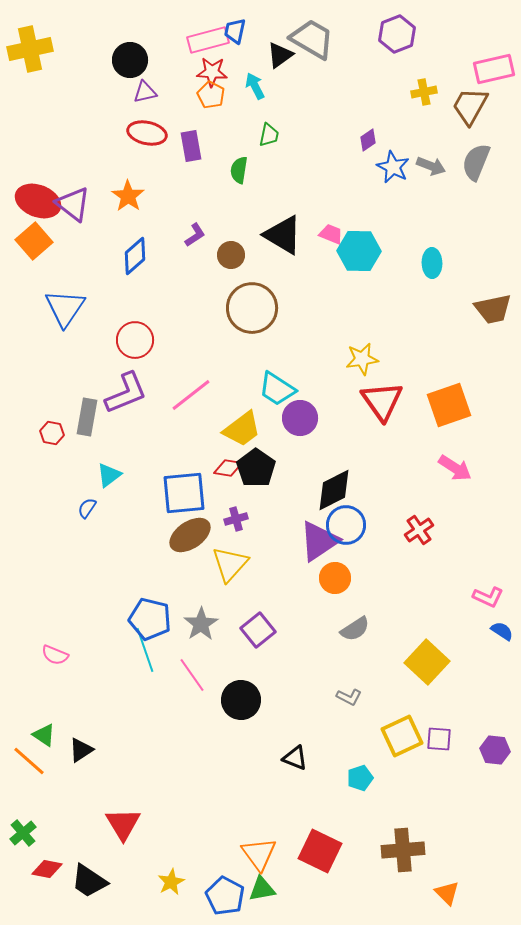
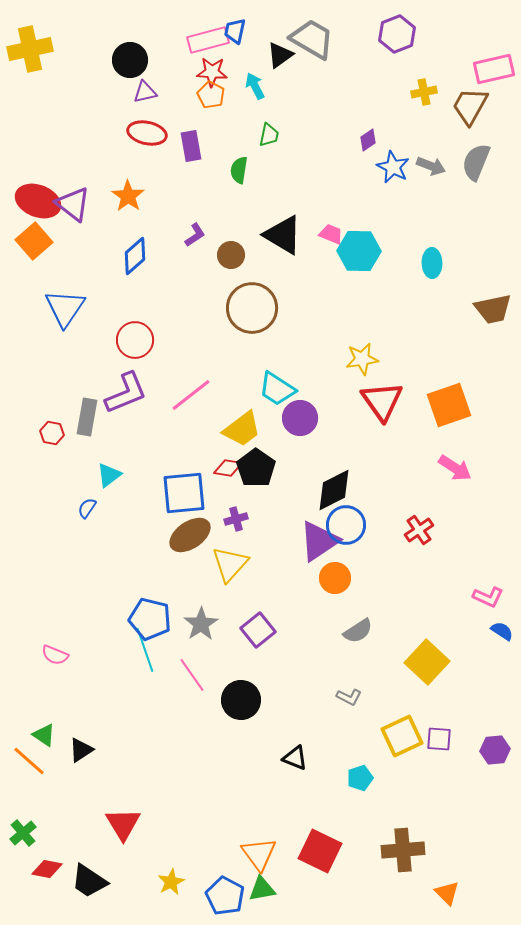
gray semicircle at (355, 629): moved 3 px right, 2 px down
purple hexagon at (495, 750): rotated 12 degrees counterclockwise
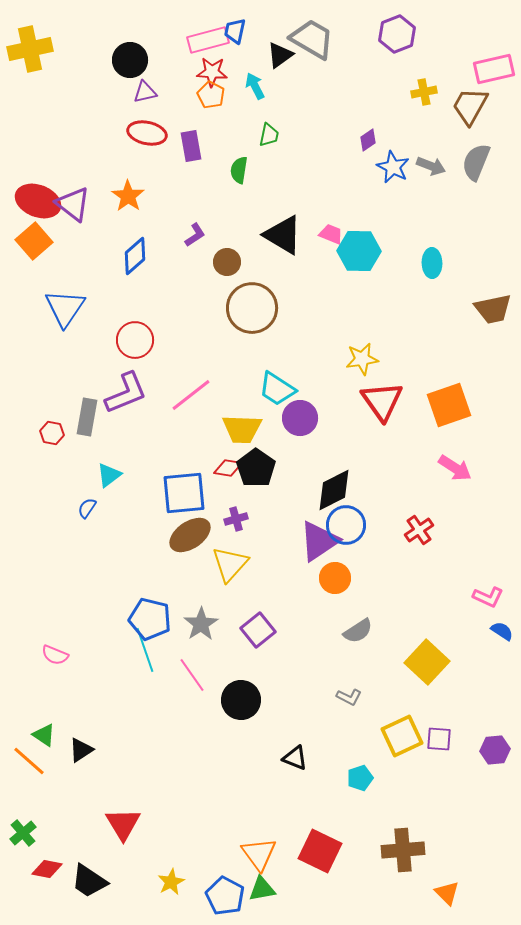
brown circle at (231, 255): moved 4 px left, 7 px down
yellow trapezoid at (242, 429): rotated 39 degrees clockwise
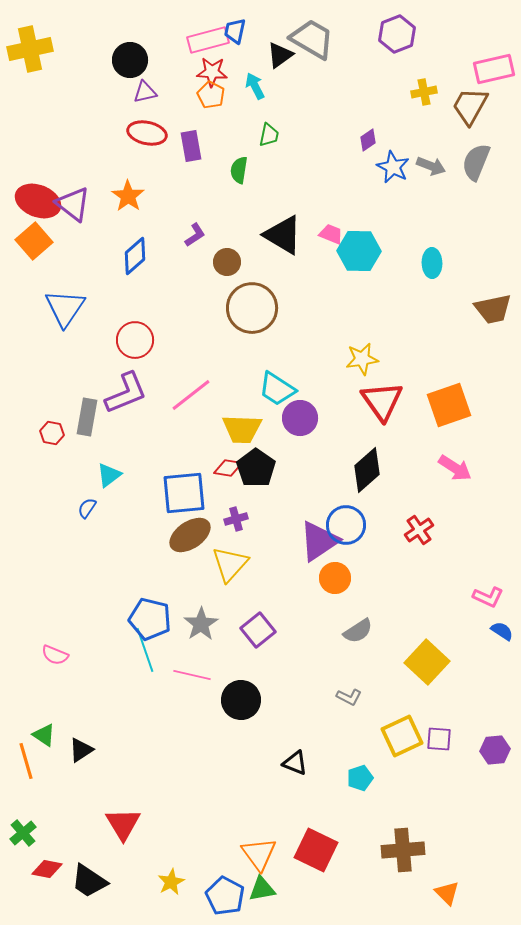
black diamond at (334, 490): moved 33 px right, 20 px up; rotated 15 degrees counterclockwise
pink line at (192, 675): rotated 42 degrees counterclockwise
black triangle at (295, 758): moved 5 px down
orange line at (29, 761): moved 3 px left; rotated 33 degrees clockwise
red square at (320, 851): moved 4 px left, 1 px up
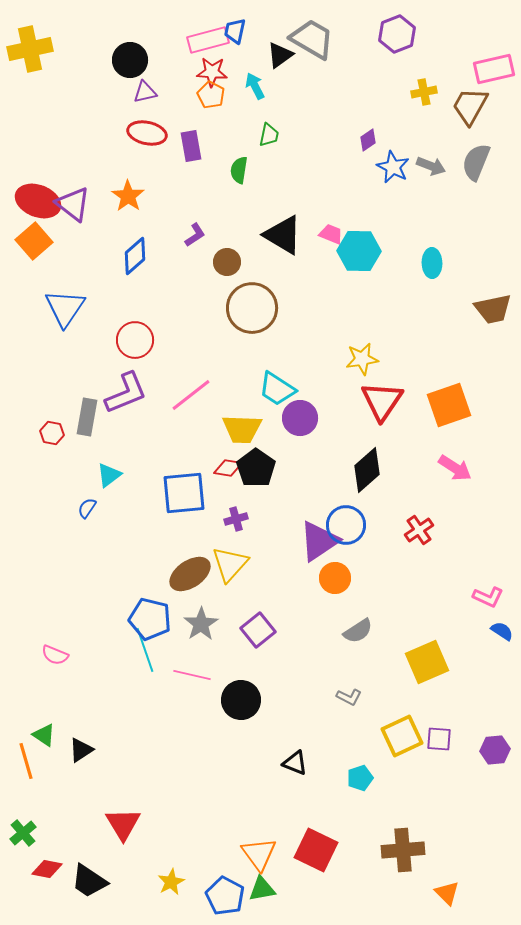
red triangle at (382, 401): rotated 9 degrees clockwise
brown ellipse at (190, 535): moved 39 px down
yellow square at (427, 662): rotated 24 degrees clockwise
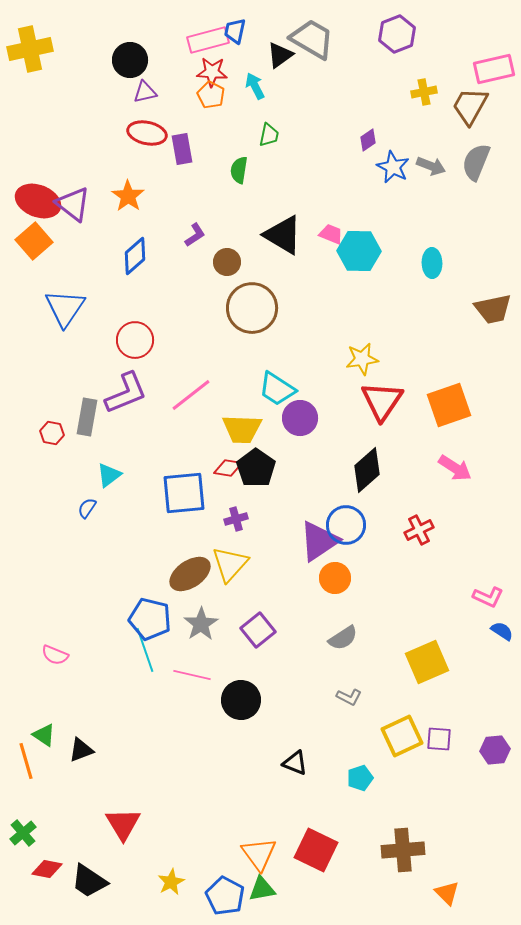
purple rectangle at (191, 146): moved 9 px left, 3 px down
red cross at (419, 530): rotated 8 degrees clockwise
gray semicircle at (358, 631): moved 15 px left, 7 px down
black triangle at (81, 750): rotated 12 degrees clockwise
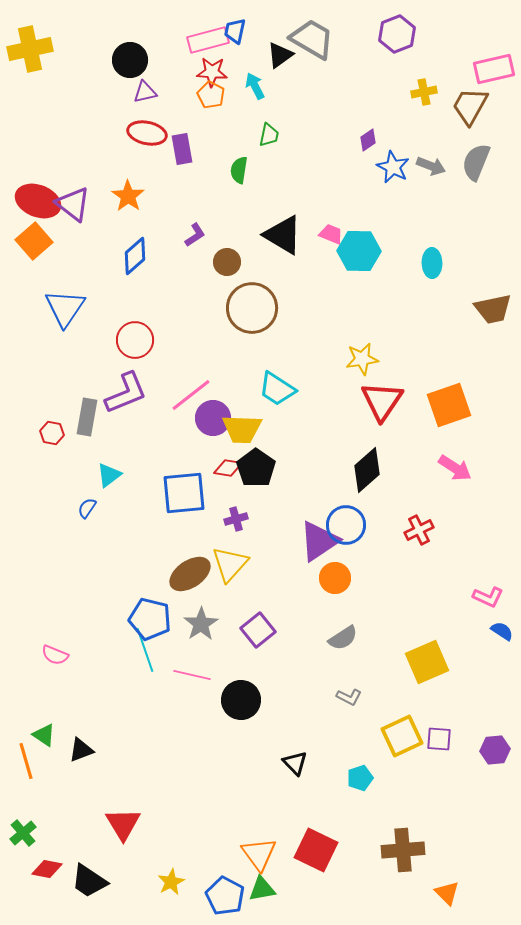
purple circle at (300, 418): moved 87 px left
black triangle at (295, 763): rotated 24 degrees clockwise
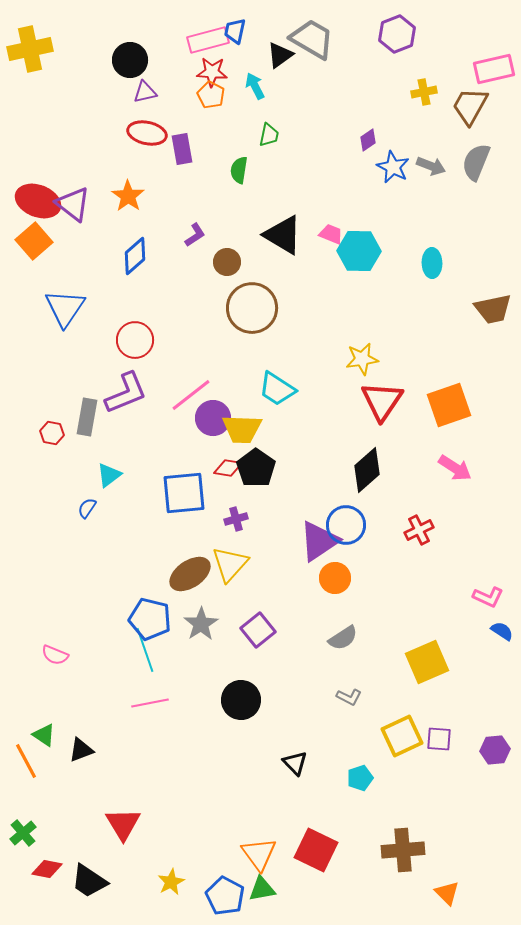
pink line at (192, 675): moved 42 px left, 28 px down; rotated 24 degrees counterclockwise
orange line at (26, 761): rotated 12 degrees counterclockwise
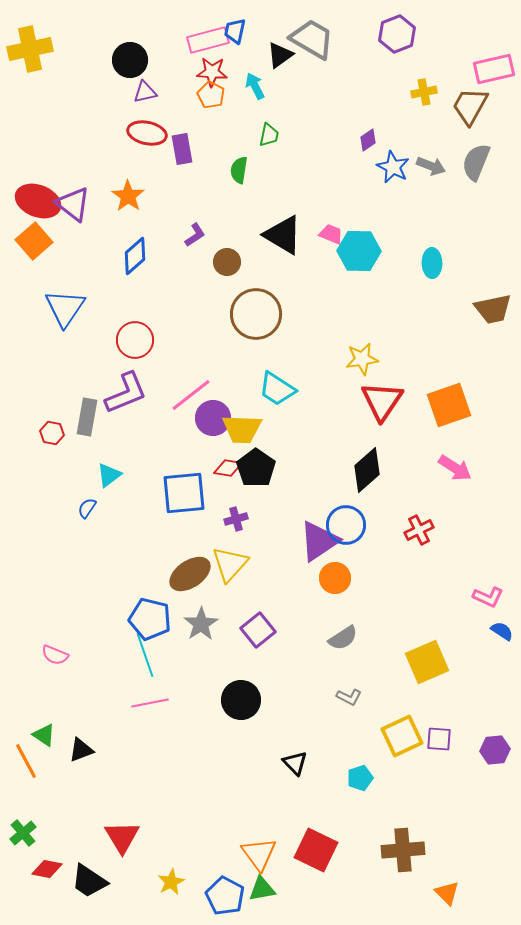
brown circle at (252, 308): moved 4 px right, 6 px down
cyan line at (145, 650): moved 5 px down
red triangle at (123, 824): moved 1 px left, 13 px down
